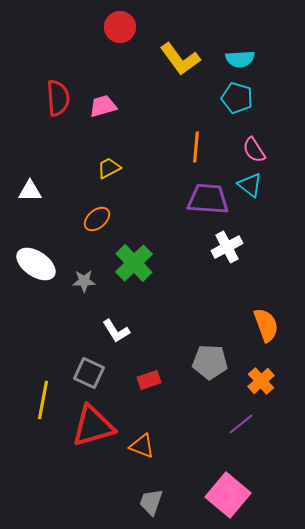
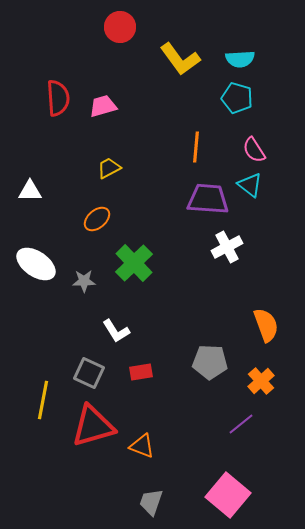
red rectangle: moved 8 px left, 8 px up; rotated 10 degrees clockwise
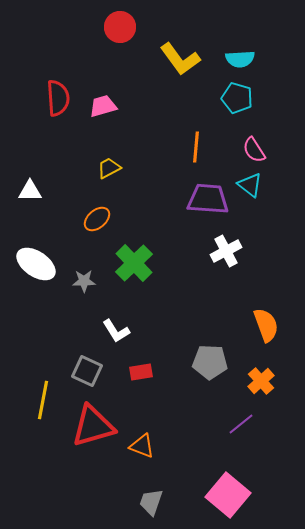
white cross: moved 1 px left, 4 px down
gray square: moved 2 px left, 2 px up
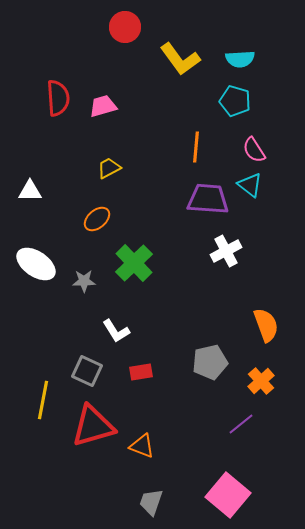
red circle: moved 5 px right
cyan pentagon: moved 2 px left, 3 px down
gray pentagon: rotated 16 degrees counterclockwise
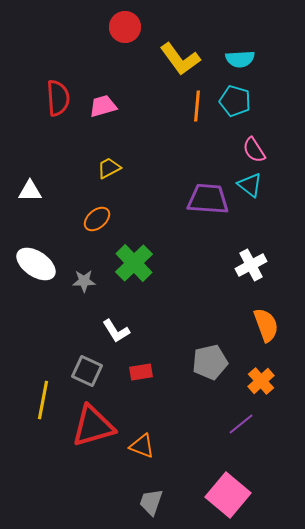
orange line: moved 1 px right, 41 px up
white cross: moved 25 px right, 14 px down
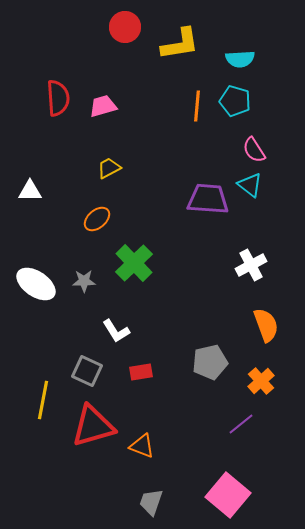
yellow L-shape: moved 15 px up; rotated 63 degrees counterclockwise
white ellipse: moved 20 px down
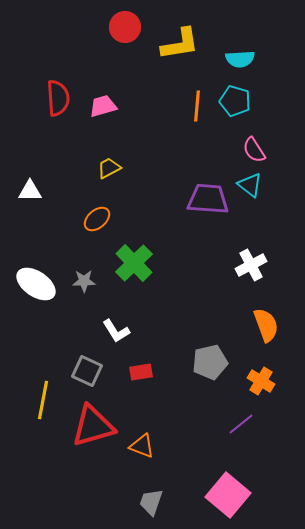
orange cross: rotated 16 degrees counterclockwise
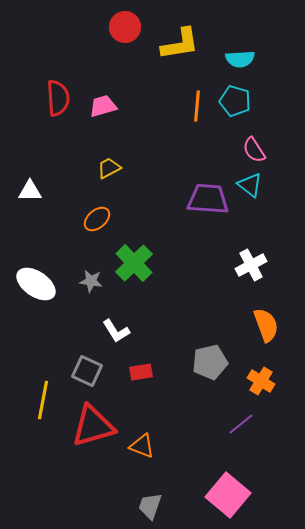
gray star: moved 7 px right; rotated 10 degrees clockwise
gray trapezoid: moved 1 px left, 4 px down
